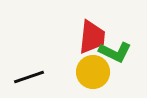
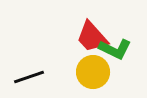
red trapezoid: rotated 132 degrees clockwise
green L-shape: moved 3 px up
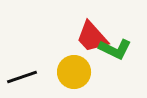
yellow circle: moved 19 px left
black line: moved 7 px left
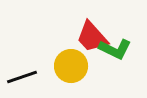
yellow circle: moved 3 px left, 6 px up
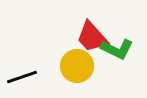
green L-shape: moved 2 px right
yellow circle: moved 6 px right
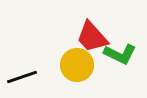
green L-shape: moved 3 px right, 5 px down
yellow circle: moved 1 px up
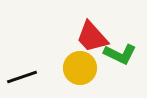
yellow circle: moved 3 px right, 3 px down
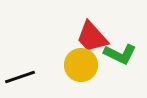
yellow circle: moved 1 px right, 3 px up
black line: moved 2 px left
